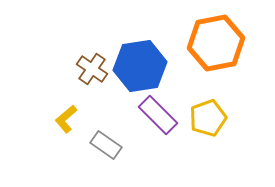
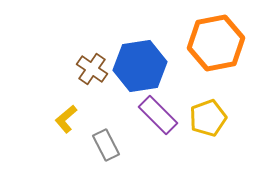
gray rectangle: rotated 28 degrees clockwise
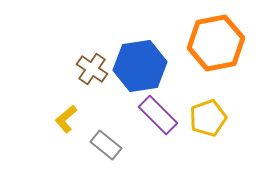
gray rectangle: rotated 24 degrees counterclockwise
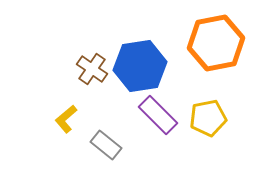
yellow pentagon: rotated 9 degrees clockwise
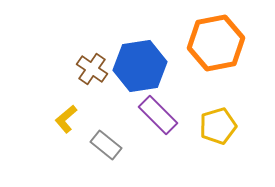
yellow pentagon: moved 10 px right, 8 px down; rotated 6 degrees counterclockwise
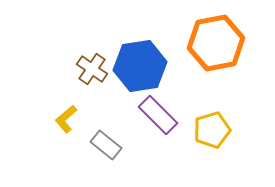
yellow pentagon: moved 6 px left, 4 px down
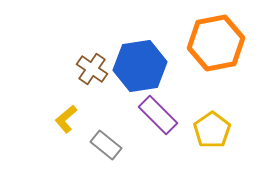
yellow pentagon: rotated 18 degrees counterclockwise
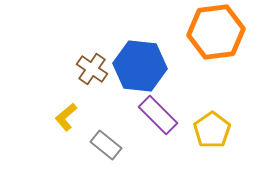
orange hexagon: moved 11 px up; rotated 4 degrees clockwise
blue hexagon: rotated 15 degrees clockwise
yellow L-shape: moved 2 px up
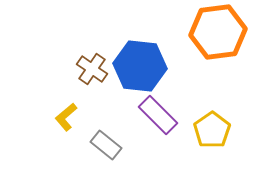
orange hexagon: moved 2 px right
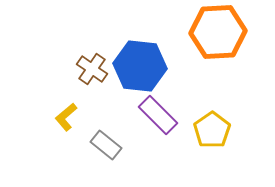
orange hexagon: rotated 4 degrees clockwise
